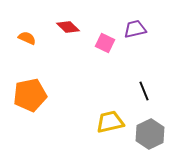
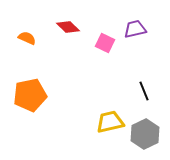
gray hexagon: moved 5 px left
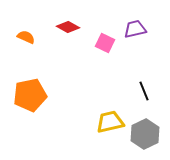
red diamond: rotated 15 degrees counterclockwise
orange semicircle: moved 1 px left, 1 px up
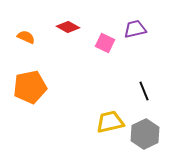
orange pentagon: moved 8 px up
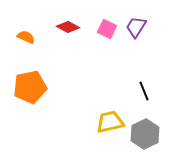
purple trapezoid: moved 1 px right, 2 px up; rotated 45 degrees counterclockwise
pink square: moved 2 px right, 14 px up
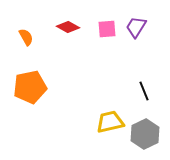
pink square: rotated 30 degrees counterclockwise
orange semicircle: rotated 36 degrees clockwise
